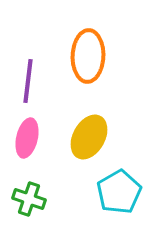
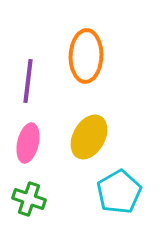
orange ellipse: moved 2 px left
pink ellipse: moved 1 px right, 5 px down
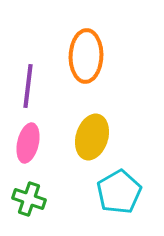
purple line: moved 5 px down
yellow ellipse: moved 3 px right; rotated 12 degrees counterclockwise
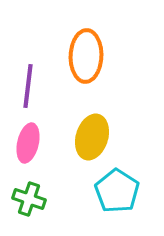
cyan pentagon: moved 2 px left, 1 px up; rotated 9 degrees counterclockwise
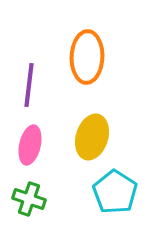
orange ellipse: moved 1 px right, 1 px down
purple line: moved 1 px right, 1 px up
pink ellipse: moved 2 px right, 2 px down
cyan pentagon: moved 2 px left, 1 px down
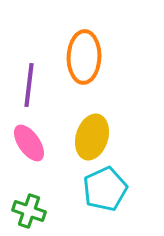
orange ellipse: moved 3 px left
pink ellipse: moved 1 px left, 2 px up; rotated 48 degrees counterclockwise
cyan pentagon: moved 10 px left, 3 px up; rotated 15 degrees clockwise
green cross: moved 12 px down
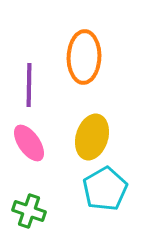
purple line: rotated 6 degrees counterclockwise
cyan pentagon: rotated 6 degrees counterclockwise
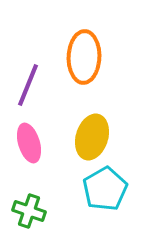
purple line: moved 1 px left; rotated 21 degrees clockwise
pink ellipse: rotated 18 degrees clockwise
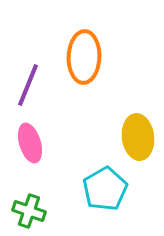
yellow ellipse: moved 46 px right; rotated 24 degrees counterclockwise
pink ellipse: moved 1 px right
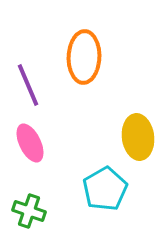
purple line: rotated 45 degrees counterclockwise
pink ellipse: rotated 9 degrees counterclockwise
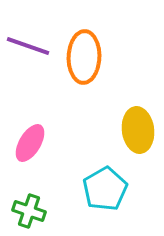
purple line: moved 39 px up; rotated 48 degrees counterclockwise
yellow ellipse: moved 7 px up
pink ellipse: rotated 57 degrees clockwise
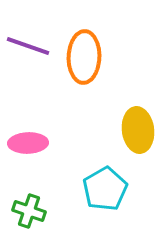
pink ellipse: moved 2 px left; rotated 57 degrees clockwise
